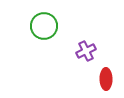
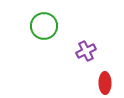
red ellipse: moved 1 px left, 4 px down
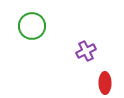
green circle: moved 12 px left
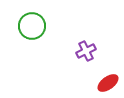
red ellipse: moved 3 px right; rotated 55 degrees clockwise
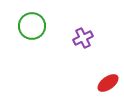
purple cross: moved 3 px left, 13 px up
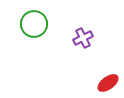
green circle: moved 2 px right, 2 px up
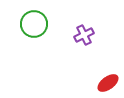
purple cross: moved 1 px right, 3 px up
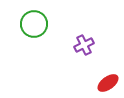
purple cross: moved 10 px down
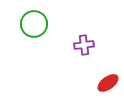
purple cross: rotated 18 degrees clockwise
